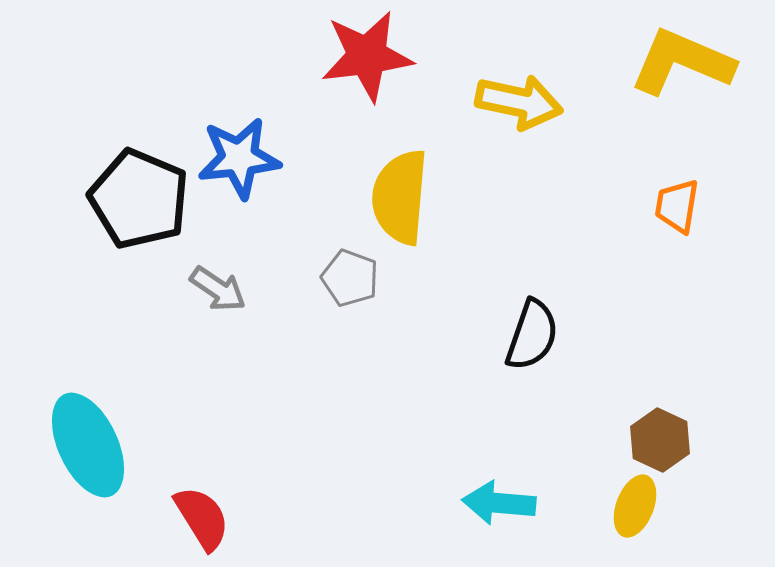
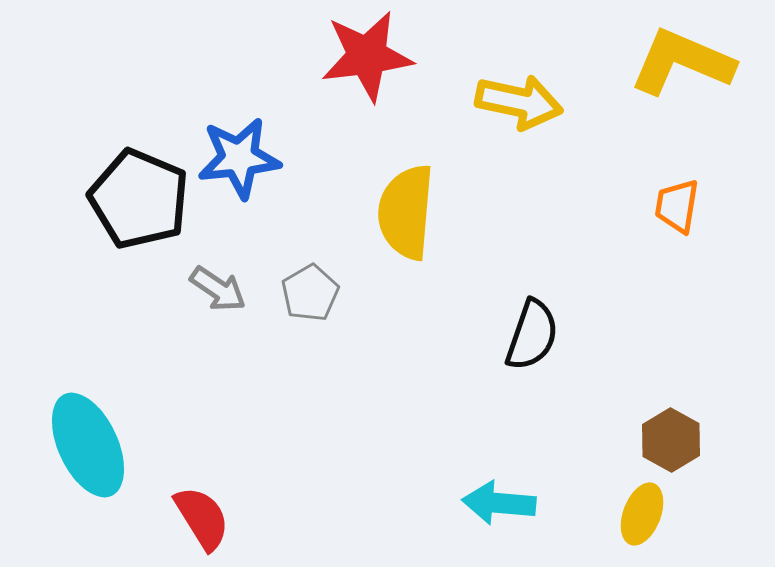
yellow semicircle: moved 6 px right, 15 px down
gray pentagon: moved 40 px left, 15 px down; rotated 22 degrees clockwise
brown hexagon: moved 11 px right; rotated 4 degrees clockwise
yellow ellipse: moved 7 px right, 8 px down
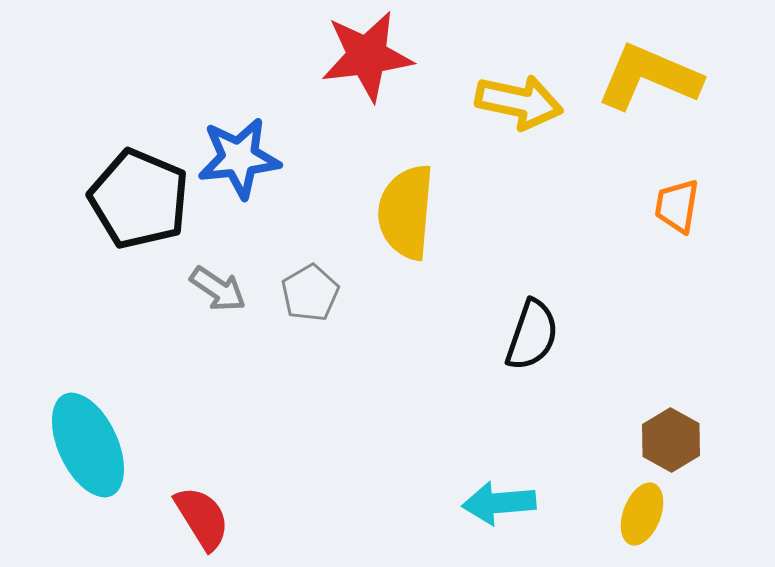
yellow L-shape: moved 33 px left, 15 px down
cyan arrow: rotated 10 degrees counterclockwise
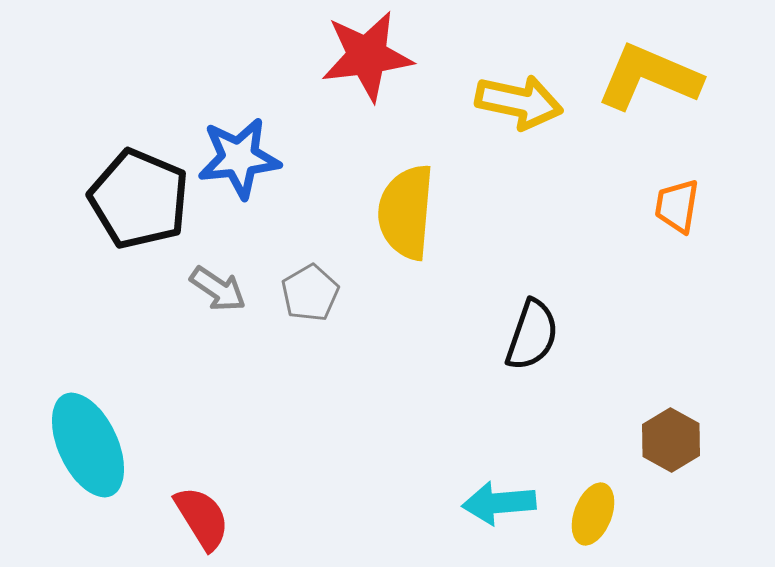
yellow ellipse: moved 49 px left
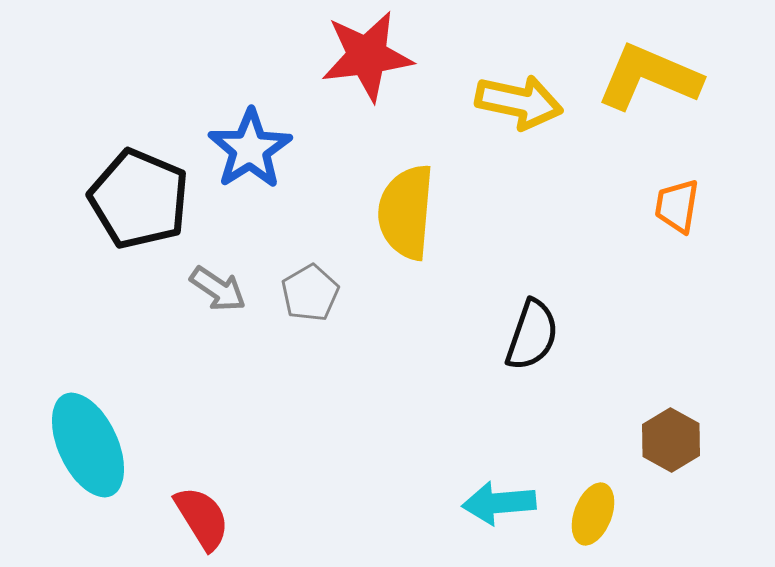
blue star: moved 11 px right, 9 px up; rotated 26 degrees counterclockwise
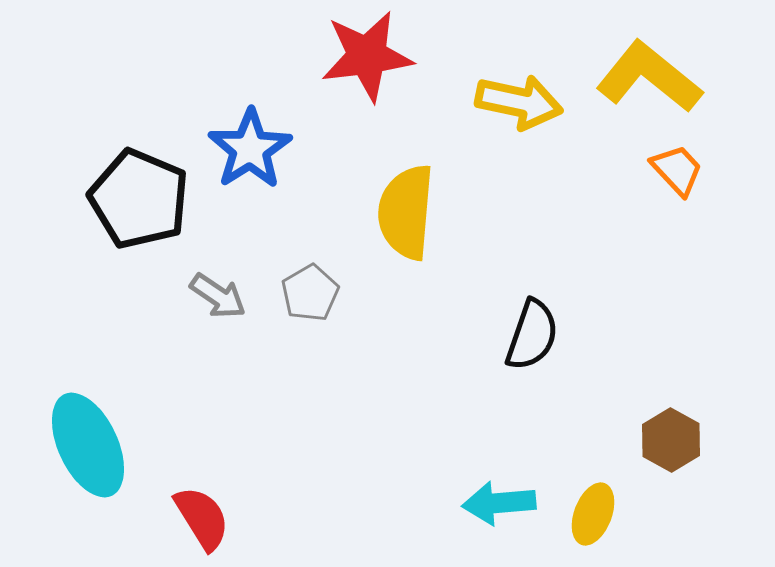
yellow L-shape: rotated 16 degrees clockwise
orange trapezoid: moved 36 px up; rotated 128 degrees clockwise
gray arrow: moved 7 px down
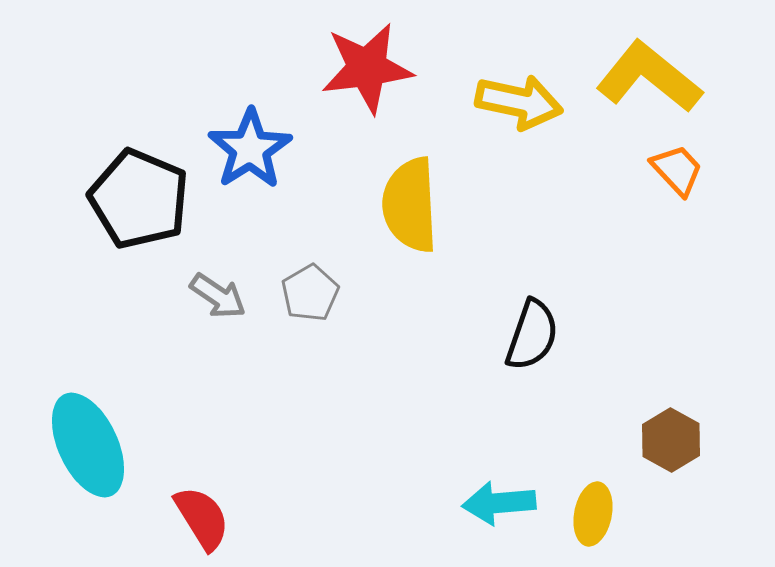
red star: moved 12 px down
yellow semicircle: moved 4 px right, 7 px up; rotated 8 degrees counterclockwise
yellow ellipse: rotated 10 degrees counterclockwise
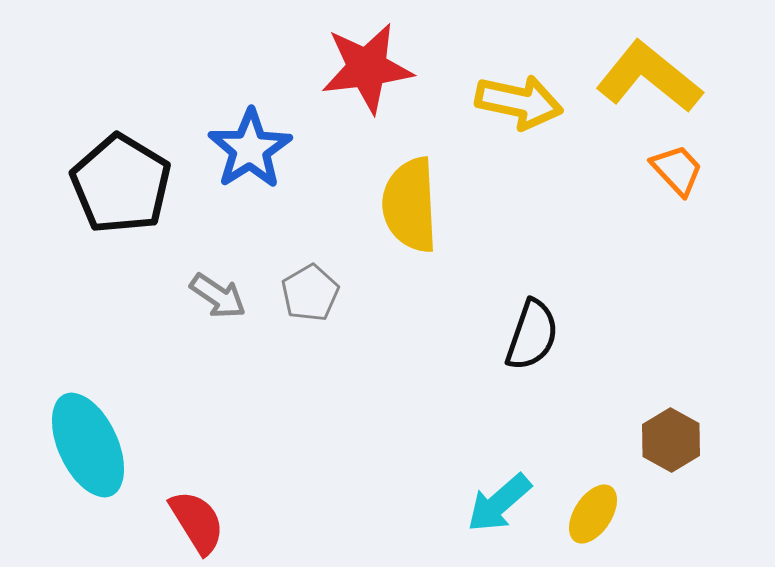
black pentagon: moved 18 px left, 15 px up; rotated 8 degrees clockwise
cyan arrow: rotated 36 degrees counterclockwise
yellow ellipse: rotated 22 degrees clockwise
red semicircle: moved 5 px left, 4 px down
